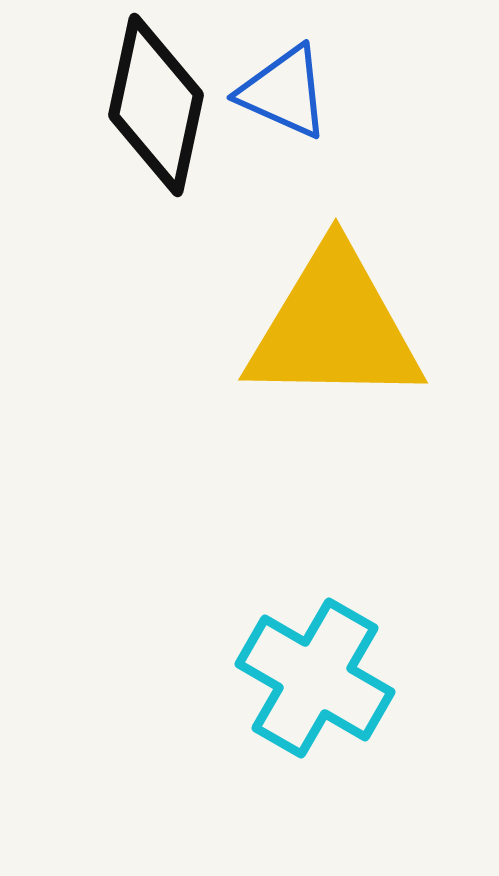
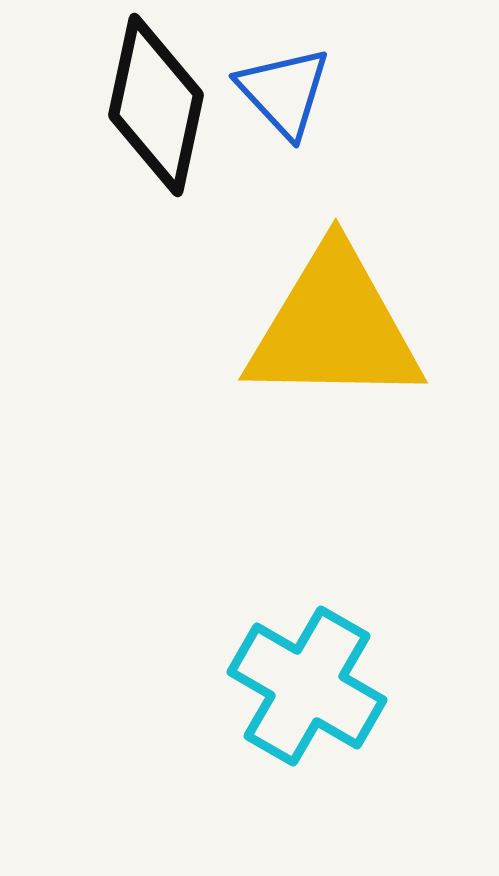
blue triangle: rotated 23 degrees clockwise
cyan cross: moved 8 px left, 8 px down
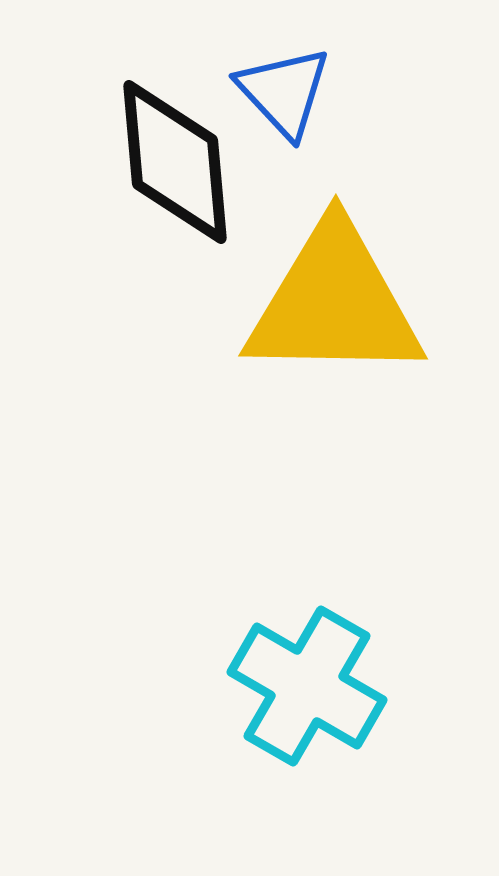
black diamond: moved 19 px right, 57 px down; rotated 17 degrees counterclockwise
yellow triangle: moved 24 px up
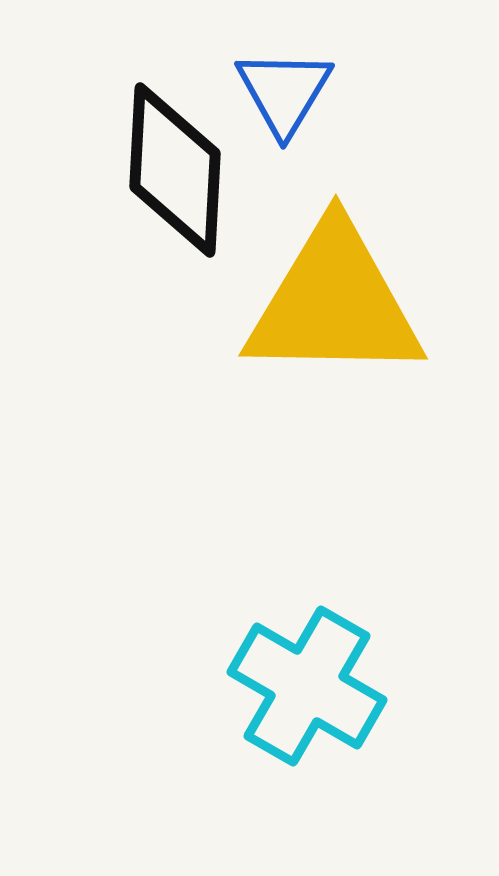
blue triangle: rotated 14 degrees clockwise
black diamond: moved 8 px down; rotated 8 degrees clockwise
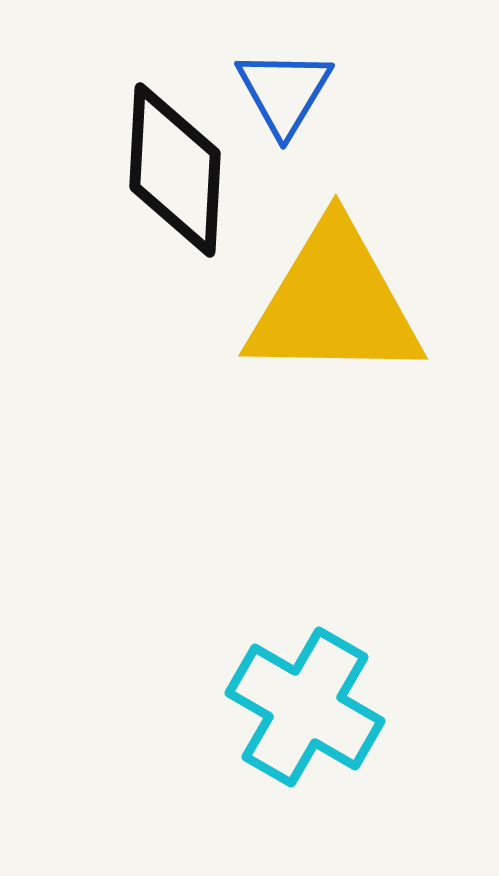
cyan cross: moved 2 px left, 21 px down
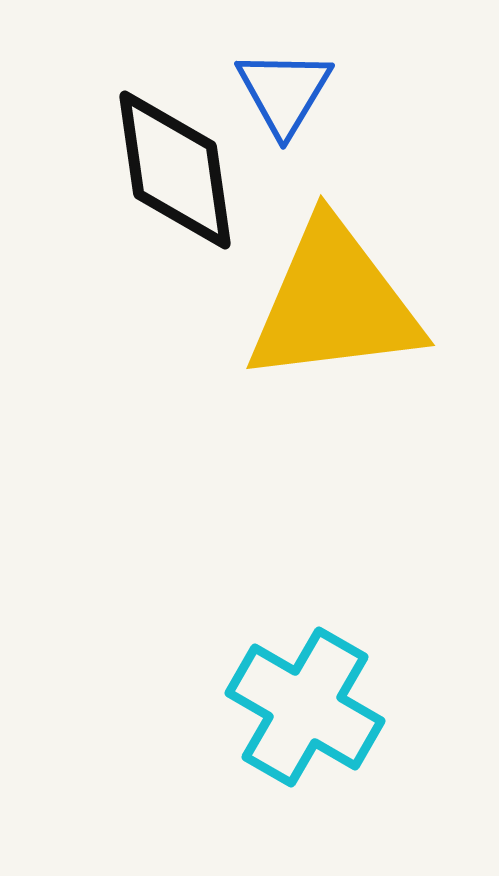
black diamond: rotated 11 degrees counterclockwise
yellow triangle: rotated 8 degrees counterclockwise
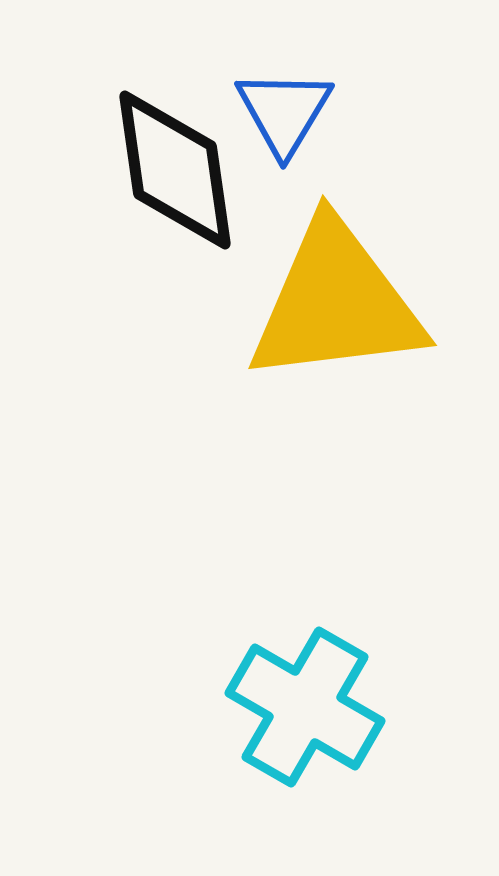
blue triangle: moved 20 px down
yellow triangle: moved 2 px right
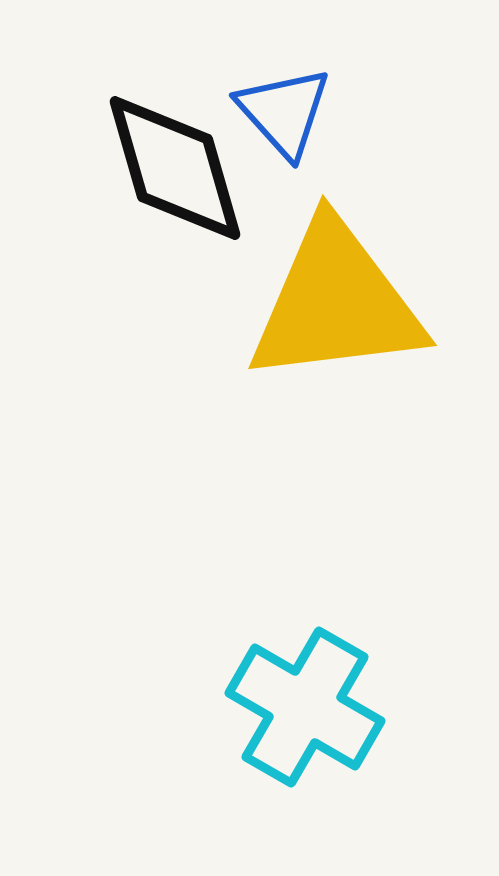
blue triangle: rotated 13 degrees counterclockwise
black diamond: moved 2 px up; rotated 8 degrees counterclockwise
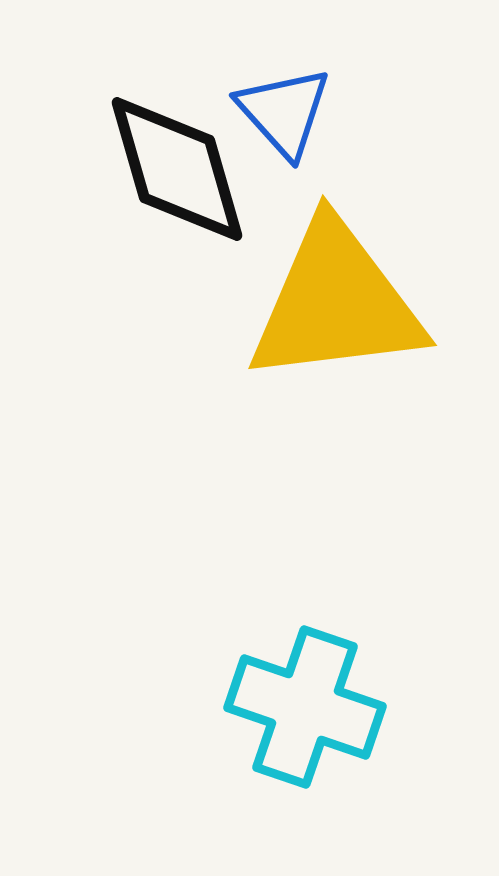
black diamond: moved 2 px right, 1 px down
cyan cross: rotated 11 degrees counterclockwise
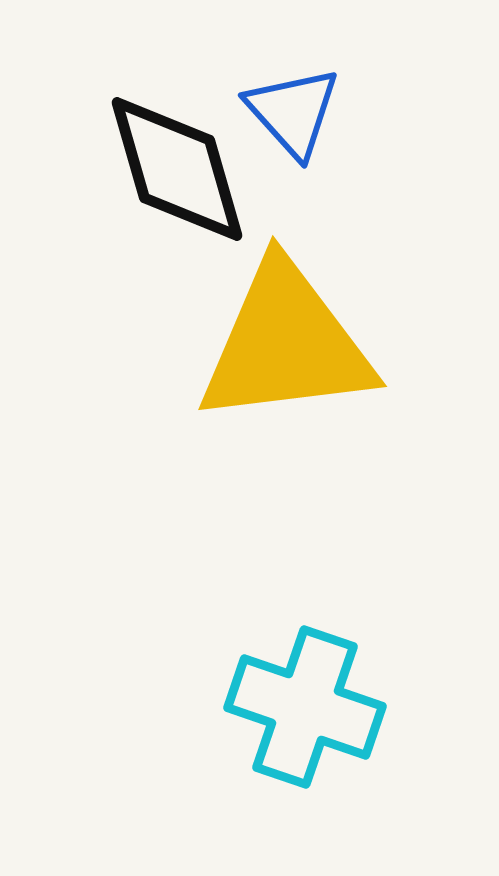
blue triangle: moved 9 px right
yellow triangle: moved 50 px left, 41 px down
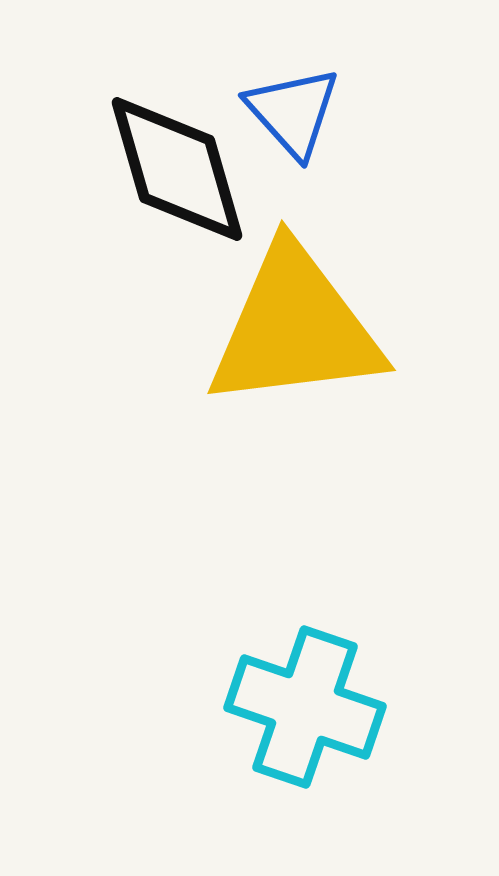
yellow triangle: moved 9 px right, 16 px up
